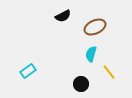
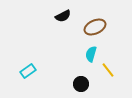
yellow line: moved 1 px left, 2 px up
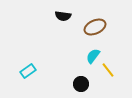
black semicircle: rotated 35 degrees clockwise
cyan semicircle: moved 2 px right, 2 px down; rotated 21 degrees clockwise
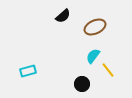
black semicircle: rotated 49 degrees counterclockwise
cyan rectangle: rotated 21 degrees clockwise
black circle: moved 1 px right
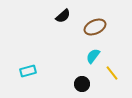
yellow line: moved 4 px right, 3 px down
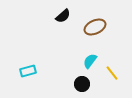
cyan semicircle: moved 3 px left, 5 px down
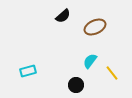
black circle: moved 6 px left, 1 px down
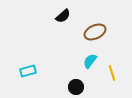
brown ellipse: moved 5 px down
yellow line: rotated 21 degrees clockwise
black circle: moved 2 px down
